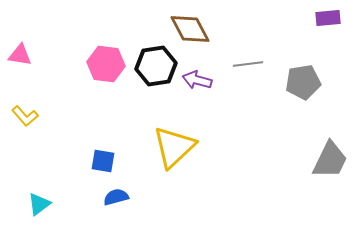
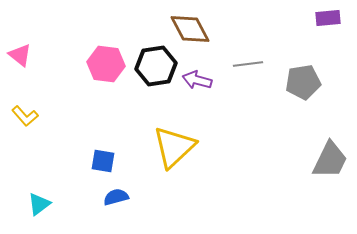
pink triangle: rotated 30 degrees clockwise
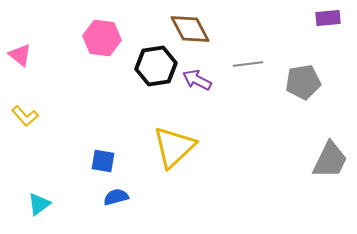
pink hexagon: moved 4 px left, 26 px up
purple arrow: rotated 12 degrees clockwise
